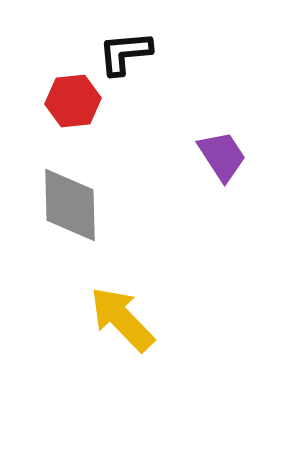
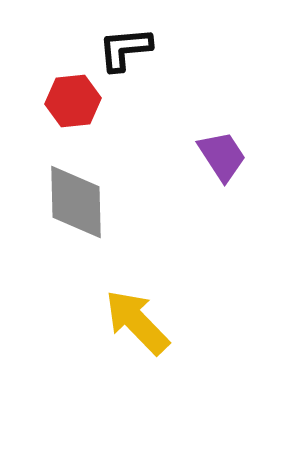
black L-shape: moved 4 px up
gray diamond: moved 6 px right, 3 px up
yellow arrow: moved 15 px right, 3 px down
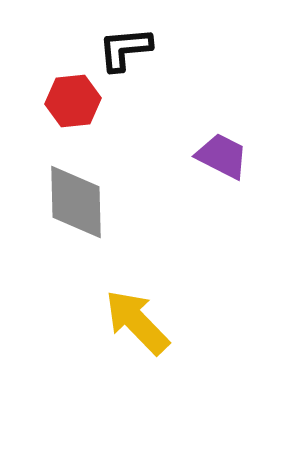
purple trapezoid: rotated 30 degrees counterclockwise
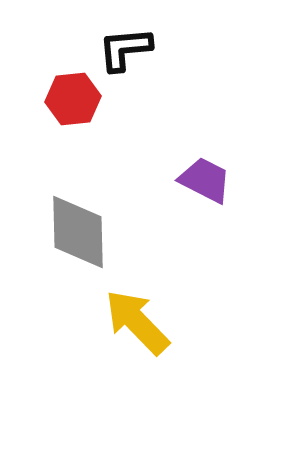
red hexagon: moved 2 px up
purple trapezoid: moved 17 px left, 24 px down
gray diamond: moved 2 px right, 30 px down
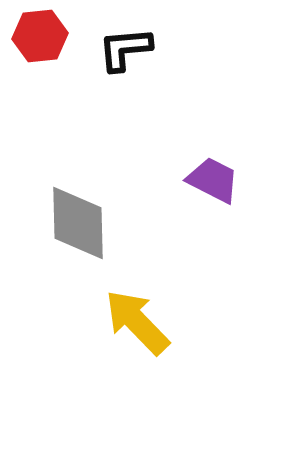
red hexagon: moved 33 px left, 63 px up
purple trapezoid: moved 8 px right
gray diamond: moved 9 px up
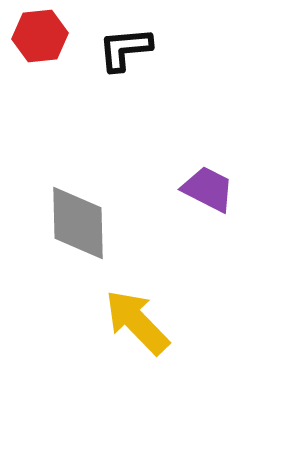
purple trapezoid: moved 5 px left, 9 px down
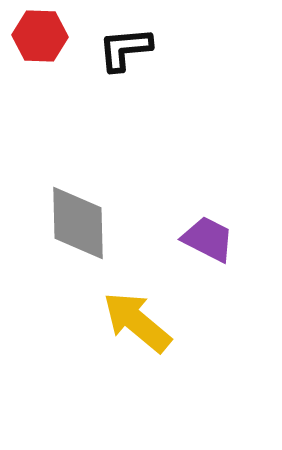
red hexagon: rotated 8 degrees clockwise
purple trapezoid: moved 50 px down
yellow arrow: rotated 6 degrees counterclockwise
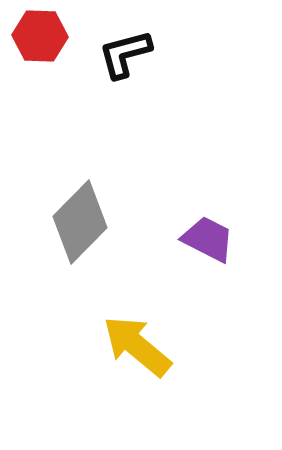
black L-shape: moved 5 px down; rotated 10 degrees counterclockwise
gray diamond: moved 2 px right, 1 px up; rotated 46 degrees clockwise
yellow arrow: moved 24 px down
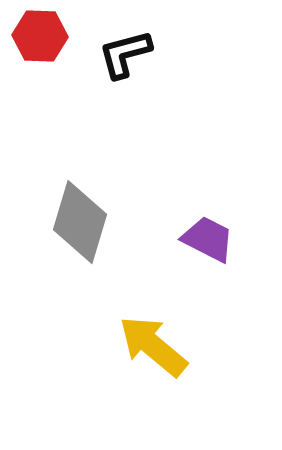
gray diamond: rotated 28 degrees counterclockwise
yellow arrow: moved 16 px right
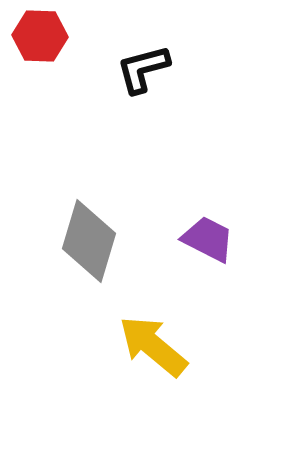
black L-shape: moved 18 px right, 15 px down
gray diamond: moved 9 px right, 19 px down
